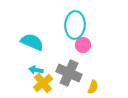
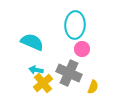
pink circle: moved 1 px left, 4 px down
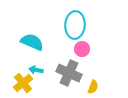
yellow cross: moved 20 px left
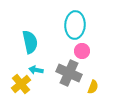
cyan semicircle: moved 2 px left; rotated 55 degrees clockwise
pink circle: moved 2 px down
yellow cross: moved 2 px left, 1 px down
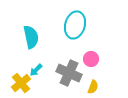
cyan ellipse: rotated 12 degrees clockwise
cyan semicircle: moved 1 px right, 5 px up
pink circle: moved 9 px right, 8 px down
cyan arrow: rotated 56 degrees counterclockwise
yellow cross: moved 1 px up
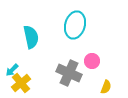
pink circle: moved 1 px right, 2 px down
cyan arrow: moved 24 px left
yellow semicircle: moved 13 px right
